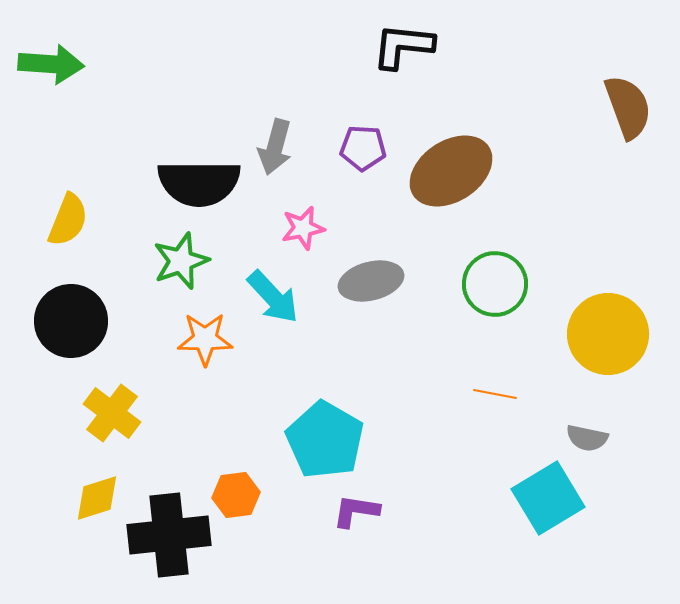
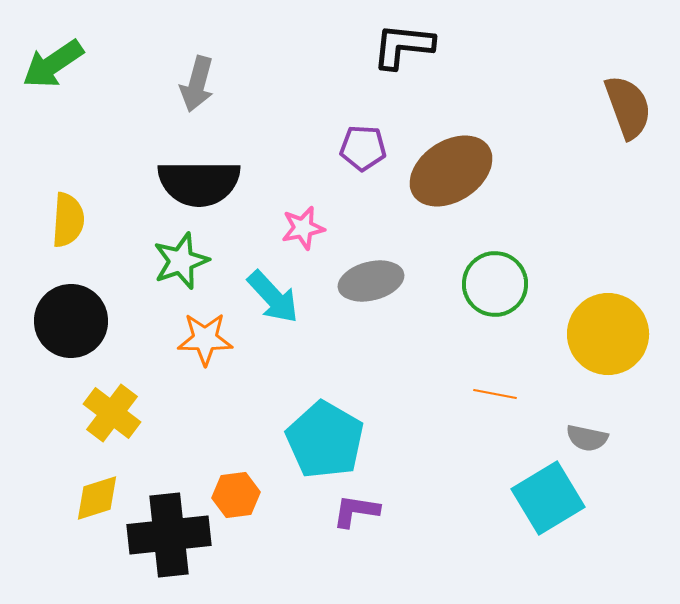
green arrow: moved 2 px right; rotated 142 degrees clockwise
gray arrow: moved 78 px left, 63 px up
yellow semicircle: rotated 18 degrees counterclockwise
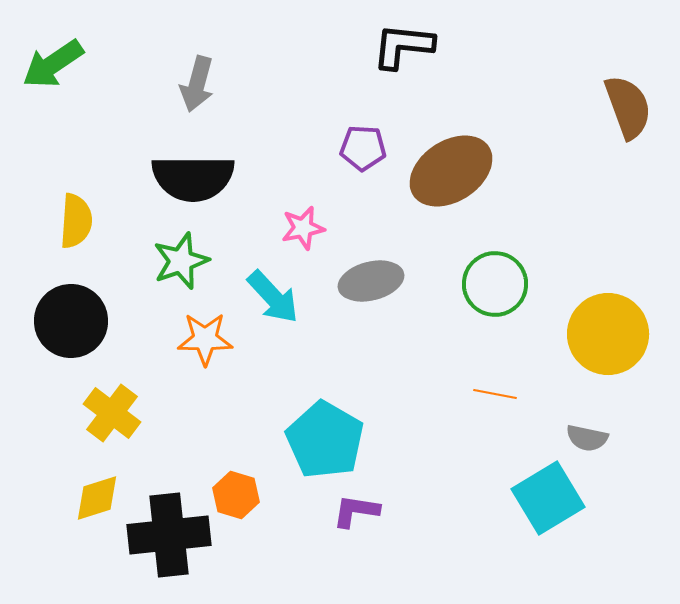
black semicircle: moved 6 px left, 5 px up
yellow semicircle: moved 8 px right, 1 px down
orange hexagon: rotated 24 degrees clockwise
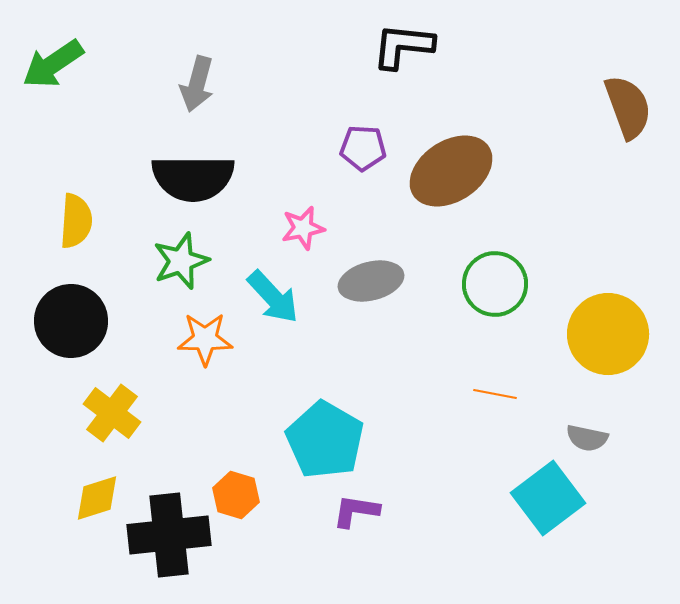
cyan square: rotated 6 degrees counterclockwise
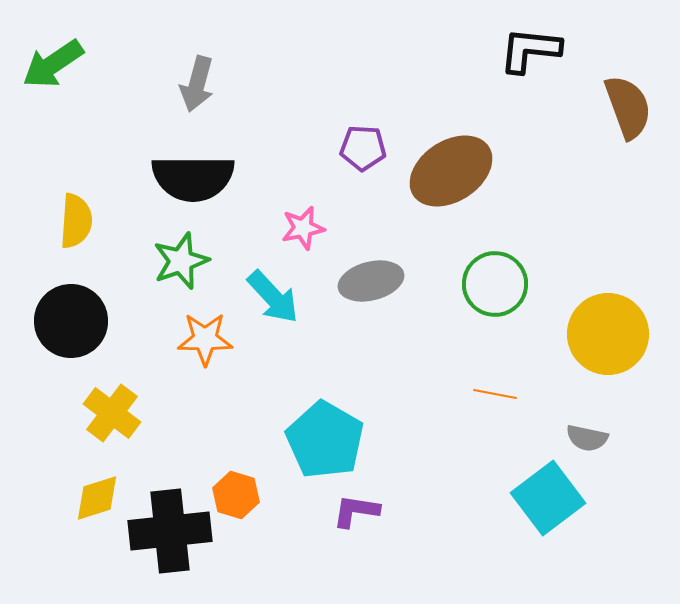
black L-shape: moved 127 px right, 4 px down
black cross: moved 1 px right, 4 px up
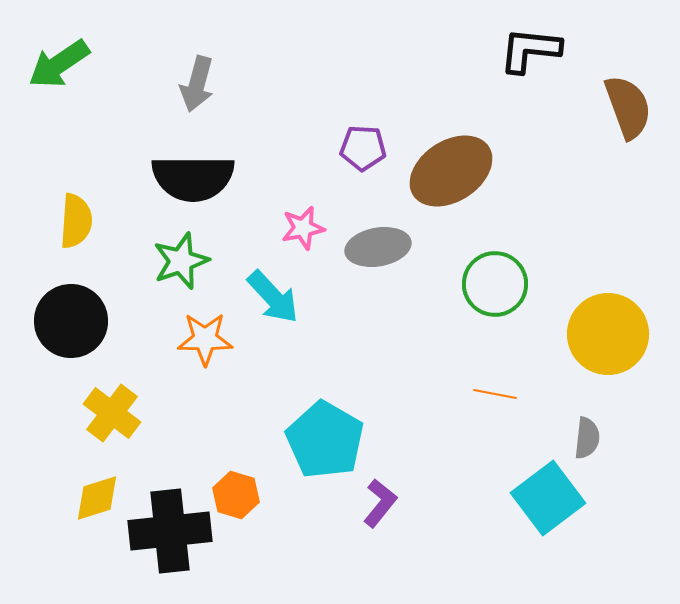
green arrow: moved 6 px right
gray ellipse: moved 7 px right, 34 px up; rotated 4 degrees clockwise
gray semicircle: rotated 96 degrees counterclockwise
purple L-shape: moved 24 px right, 8 px up; rotated 120 degrees clockwise
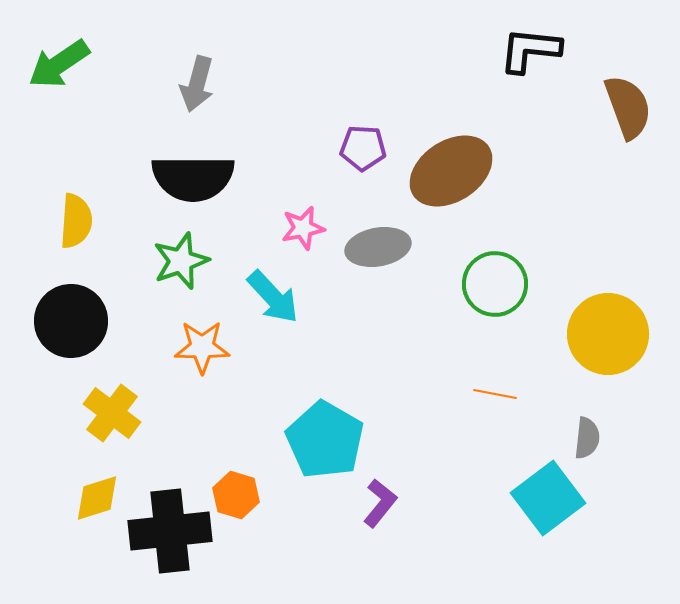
orange star: moved 3 px left, 8 px down
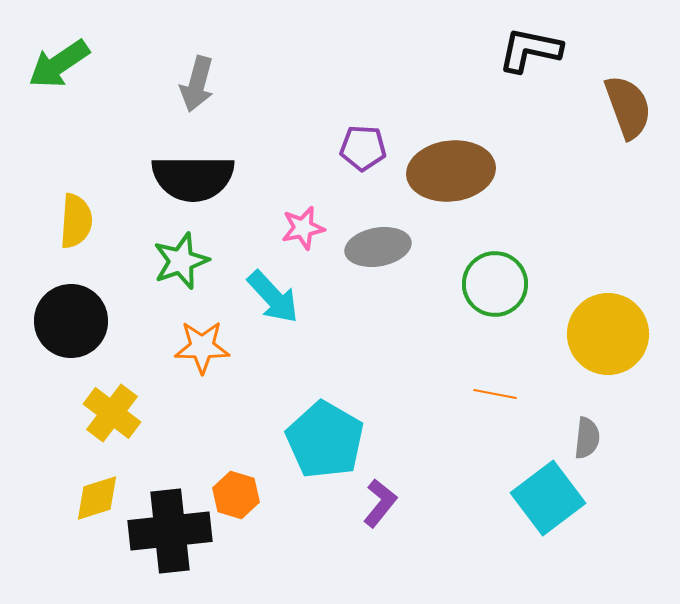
black L-shape: rotated 6 degrees clockwise
brown ellipse: rotated 26 degrees clockwise
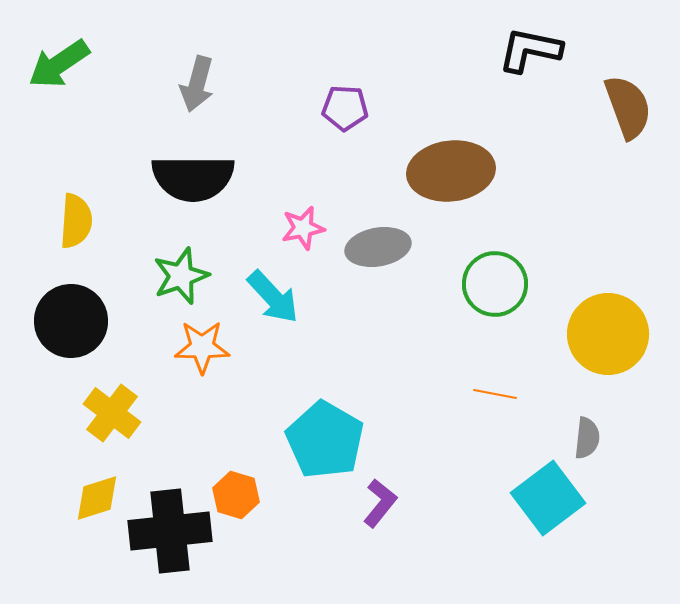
purple pentagon: moved 18 px left, 40 px up
green star: moved 15 px down
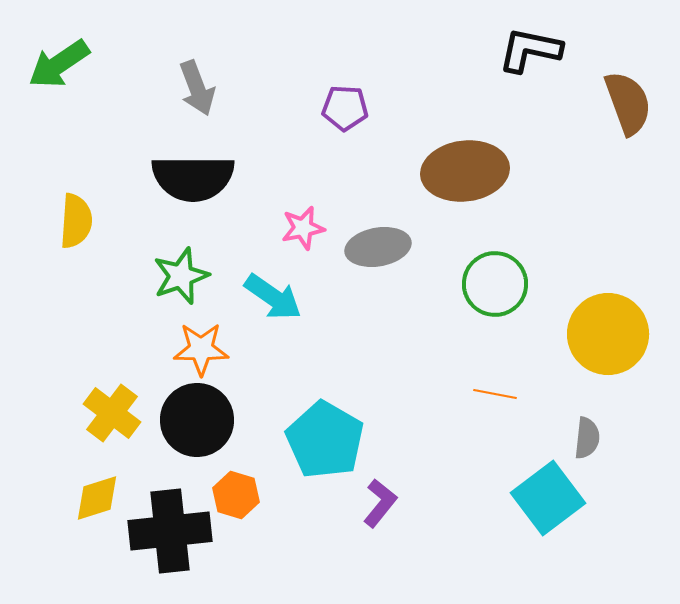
gray arrow: moved 4 px down; rotated 36 degrees counterclockwise
brown semicircle: moved 4 px up
brown ellipse: moved 14 px right
cyan arrow: rotated 12 degrees counterclockwise
black circle: moved 126 px right, 99 px down
orange star: moved 1 px left, 2 px down
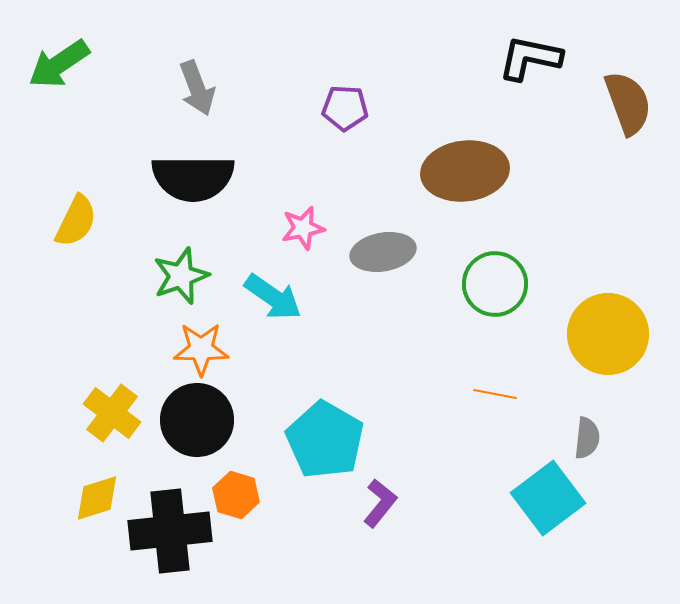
black L-shape: moved 8 px down
yellow semicircle: rotated 22 degrees clockwise
gray ellipse: moved 5 px right, 5 px down
